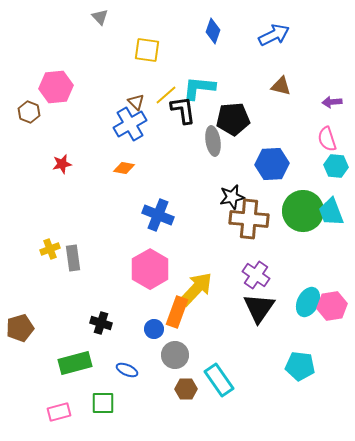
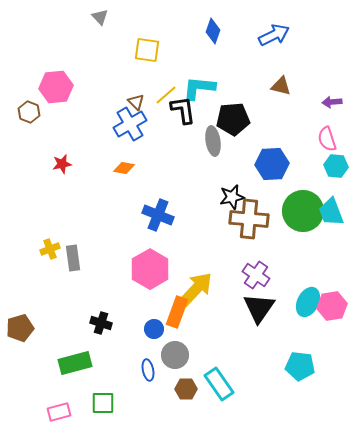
blue ellipse at (127, 370): moved 21 px right; rotated 55 degrees clockwise
cyan rectangle at (219, 380): moved 4 px down
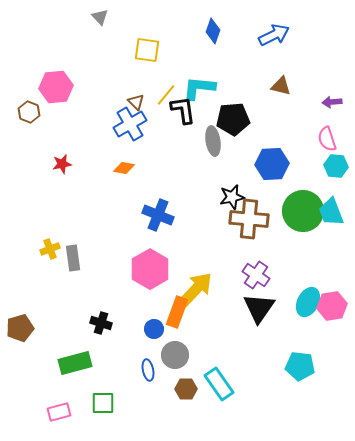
yellow line at (166, 95): rotated 10 degrees counterclockwise
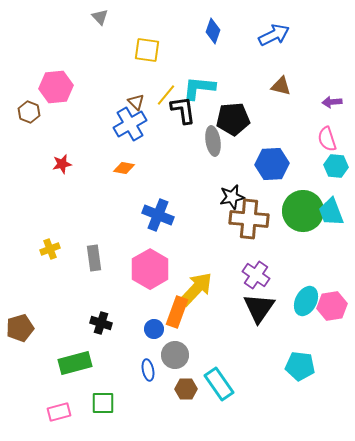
gray rectangle at (73, 258): moved 21 px right
cyan ellipse at (308, 302): moved 2 px left, 1 px up
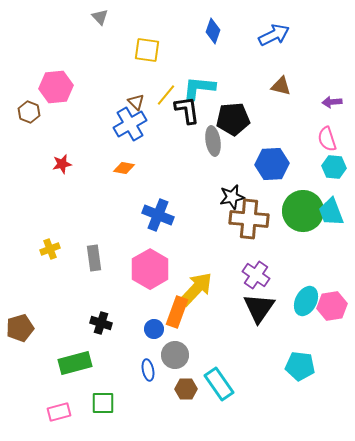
black L-shape at (183, 110): moved 4 px right
cyan hexagon at (336, 166): moved 2 px left, 1 px down
